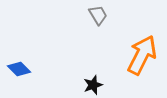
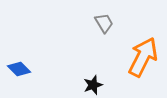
gray trapezoid: moved 6 px right, 8 px down
orange arrow: moved 1 px right, 2 px down
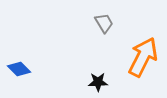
black star: moved 5 px right, 3 px up; rotated 18 degrees clockwise
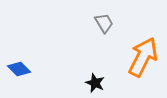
black star: moved 3 px left, 1 px down; rotated 24 degrees clockwise
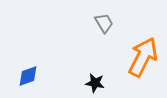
blue diamond: moved 9 px right, 7 px down; rotated 65 degrees counterclockwise
black star: rotated 12 degrees counterclockwise
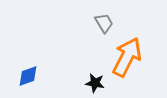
orange arrow: moved 16 px left
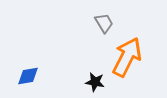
blue diamond: rotated 10 degrees clockwise
black star: moved 1 px up
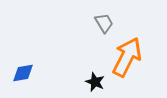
blue diamond: moved 5 px left, 3 px up
black star: rotated 12 degrees clockwise
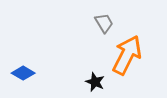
orange arrow: moved 2 px up
blue diamond: rotated 40 degrees clockwise
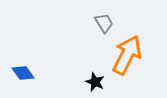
blue diamond: rotated 25 degrees clockwise
